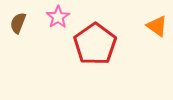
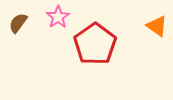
brown semicircle: rotated 15 degrees clockwise
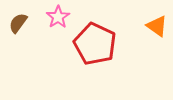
red pentagon: rotated 12 degrees counterclockwise
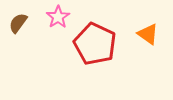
orange triangle: moved 9 px left, 8 px down
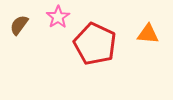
brown semicircle: moved 1 px right, 2 px down
orange triangle: rotated 30 degrees counterclockwise
